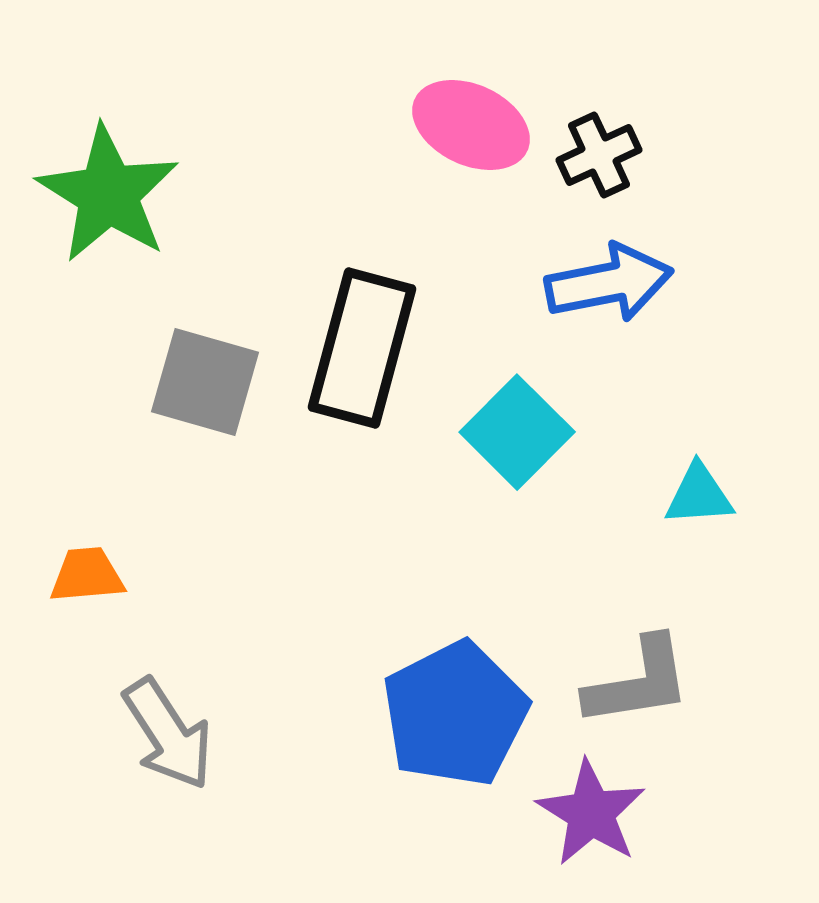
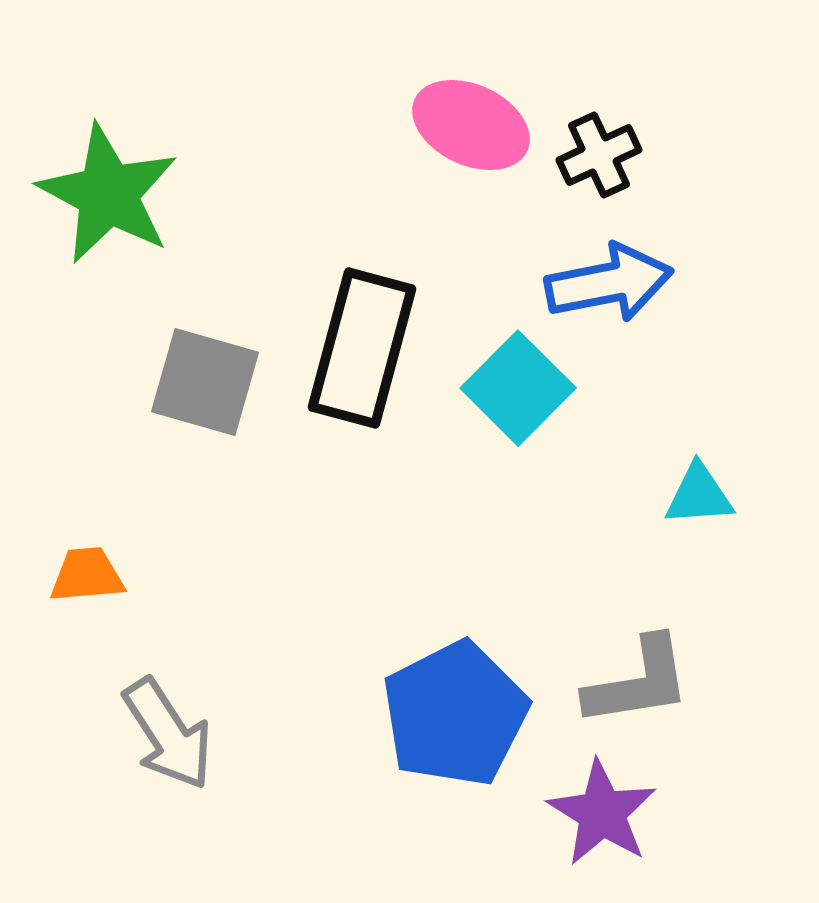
green star: rotated 4 degrees counterclockwise
cyan square: moved 1 px right, 44 px up
purple star: moved 11 px right
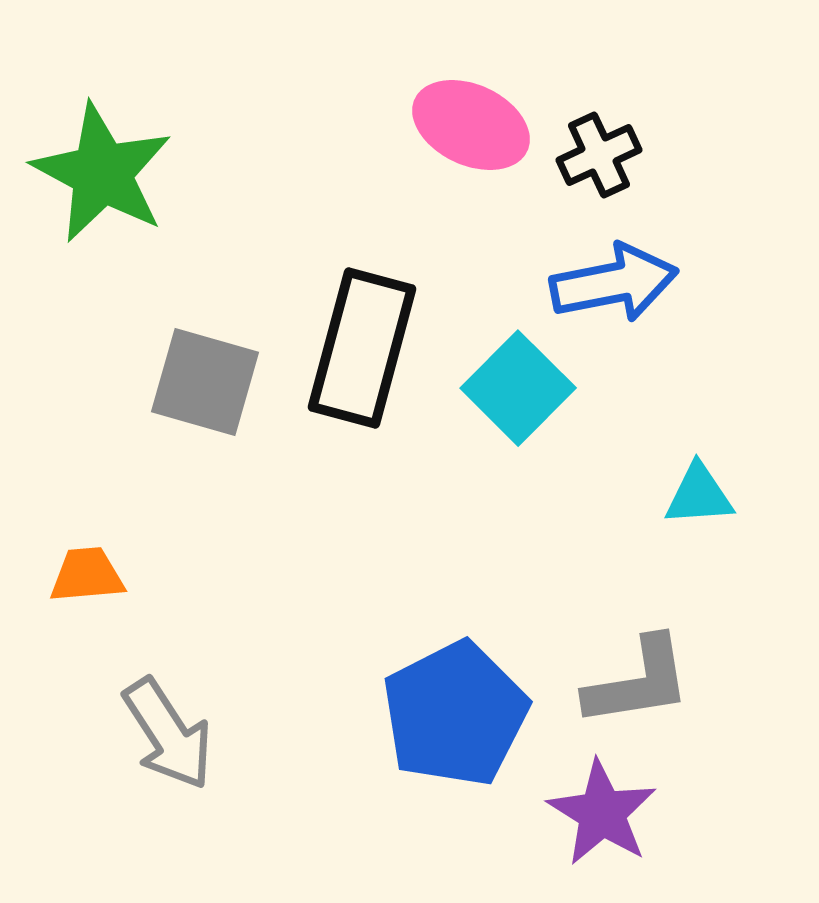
green star: moved 6 px left, 21 px up
blue arrow: moved 5 px right
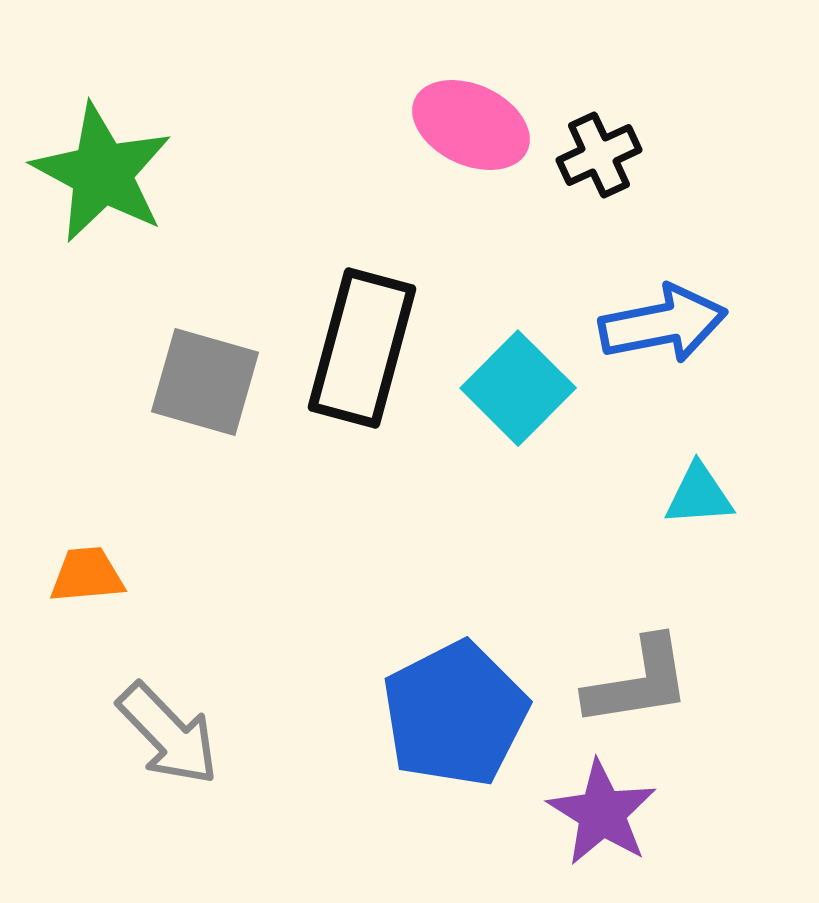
blue arrow: moved 49 px right, 41 px down
gray arrow: rotated 11 degrees counterclockwise
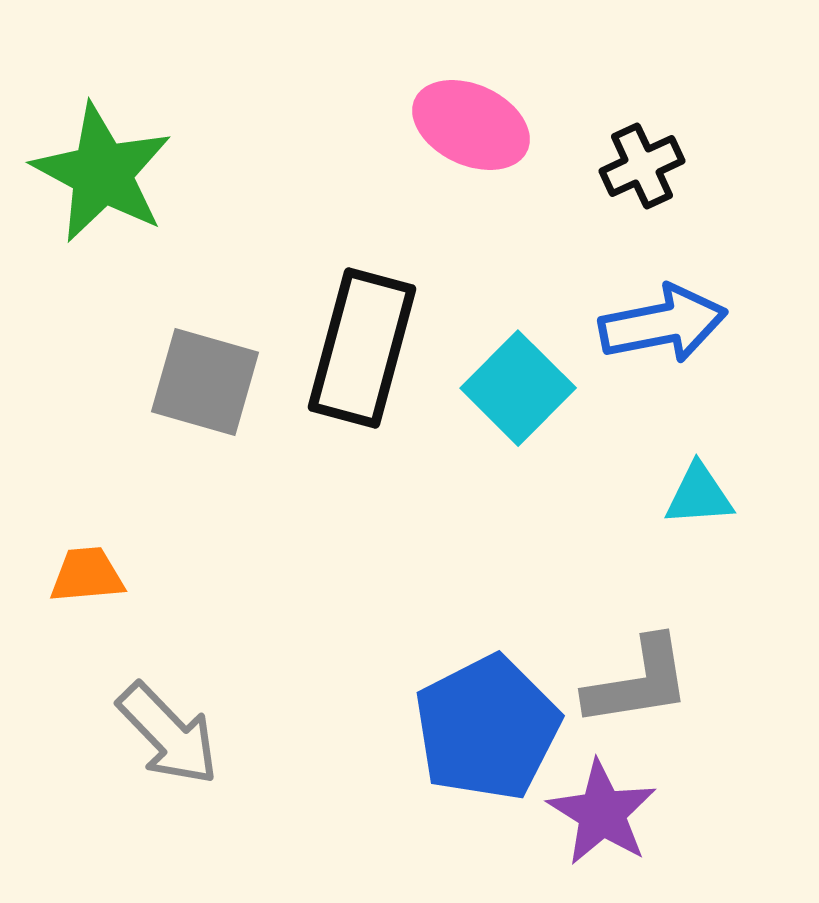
black cross: moved 43 px right, 11 px down
blue pentagon: moved 32 px right, 14 px down
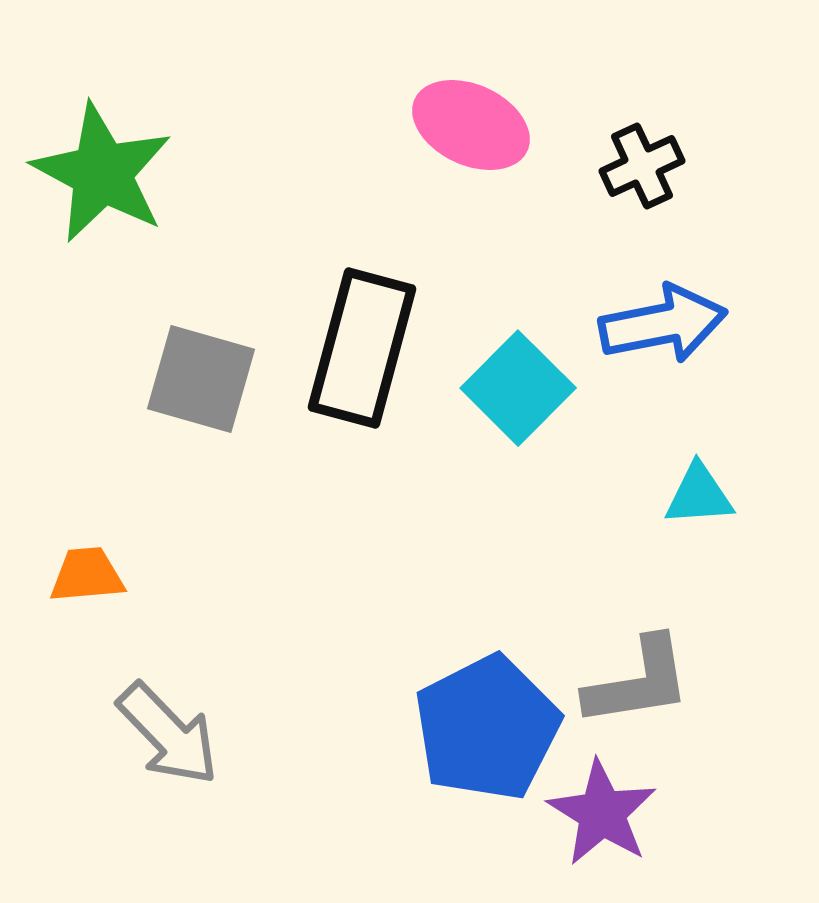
gray square: moved 4 px left, 3 px up
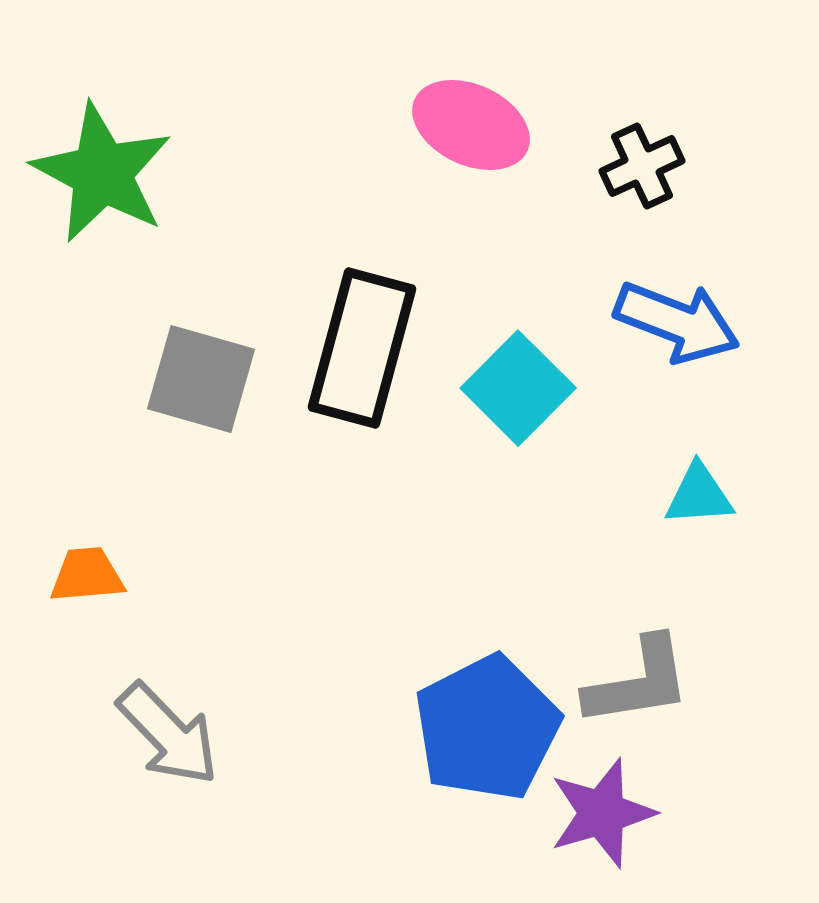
blue arrow: moved 14 px right, 2 px up; rotated 32 degrees clockwise
purple star: rotated 24 degrees clockwise
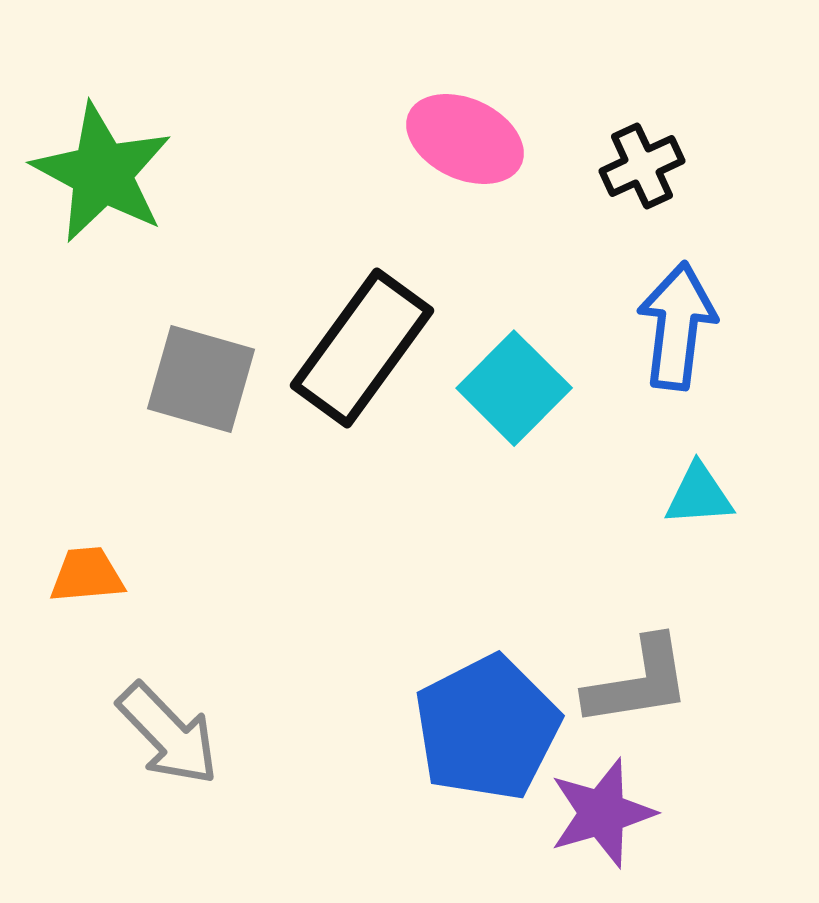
pink ellipse: moved 6 px left, 14 px down
blue arrow: moved 4 px down; rotated 104 degrees counterclockwise
black rectangle: rotated 21 degrees clockwise
cyan square: moved 4 px left
